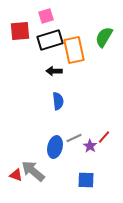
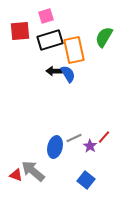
blue semicircle: moved 10 px right, 27 px up; rotated 24 degrees counterclockwise
blue square: rotated 36 degrees clockwise
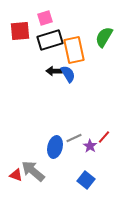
pink square: moved 1 px left, 2 px down
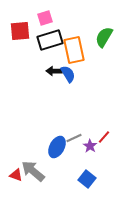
blue ellipse: moved 2 px right; rotated 15 degrees clockwise
blue square: moved 1 px right, 1 px up
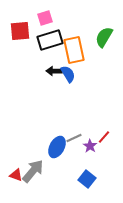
gray arrow: rotated 90 degrees clockwise
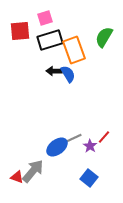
orange rectangle: rotated 8 degrees counterclockwise
blue ellipse: rotated 25 degrees clockwise
red triangle: moved 1 px right, 2 px down
blue square: moved 2 px right, 1 px up
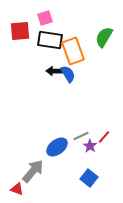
black rectangle: rotated 25 degrees clockwise
orange rectangle: moved 1 px left, 1 px down
gray line: moved 7 px right, 2 px up
red triangle: moved 12 px down
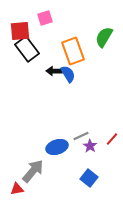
black rectangle: moved 23 px left, 9 px down; rotated 45 degrees clockwise
red line: moved 8 px right, 2 px down
blue ellipse: rotated 20 degrees clockwise
red triangle: rotated 32 degrees counterclockwise
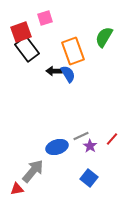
red square: moved 1 px right, 1 px down; rotated 15 degrees counterclockwise
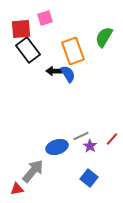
red square: moved 3 px up; rotated 15 degrees clockwise
black rectangle: moved 1 px right, 1 px down
